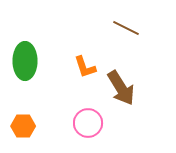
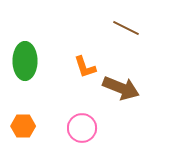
brown arrow: rotated 36 degrees counterclockwise
pink circle: moved 6 px left, 5 px down
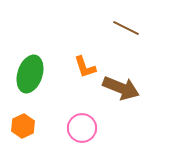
green ellipse: moved 5 px right, 13 px down; rotated 18 degrees clockwise
orange hexagon: rotated 25 degrees counterclockwise
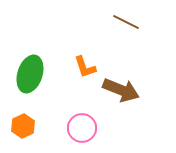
brown line: moved 6 px up
brown arrow: moved 2 px down
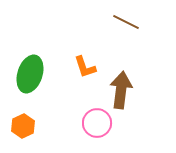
brown arrow: rotated 105 degrees counterclockwise
pink circle: moved 15 px right, 5 px up
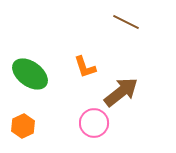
green ellipse: rotated 72 degrees counterclockwise
brown arrow: moved 2 px down; rotated 45 degrees clockwise
pink circle: moved 3 px left
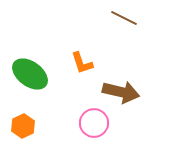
brown line: moved 2 px left, 4 px up
orange L-shape: moved 3 px left, 4 px up
brown arrow: rotated 51 degrees clockwise
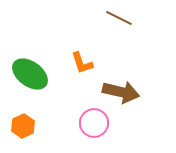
brown line: moved 5 px left
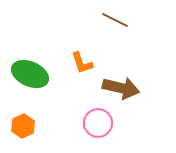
brown line: moved 4 px left, 2 px down
green ellipse: rotated 12 degrees counterclockwise
brown arrow: moved 4 px up
pink circle: moved 4 px right
